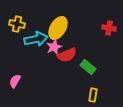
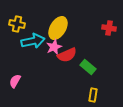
cyan arrow: moved 3 px left, 2 px down
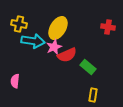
yellow cross: moved 2 px right
red cross: moved 1 px left, 1 px up
cyan arrow: rotated 20 degrees clockwise
pink semicircle: rotated 24 degrees counterclockwise
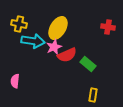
green rectangle: moved 3 px up
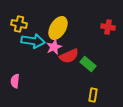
red semicircle: moved 2 px right, 1 px down
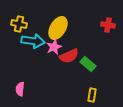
red cross: moved 2 px up
pink semicircle: moved 5 px right, 8 px down
yellow rectangle: moved 1 px left
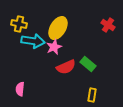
red cross: rotated 24 degrees clockwise
red semicircle: moved 3 px left, 11 px down
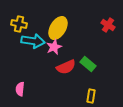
yellow rectangle: moved 1 px left, 1 px down
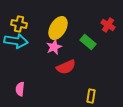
cyan arrow: moved 17 px left
green rectangle: moved 22 px up
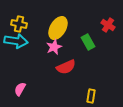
green rectangle: rotated 21 degrees clockwise
pink semicircle: rotated 24 degrees clockwise
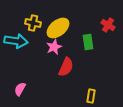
yellow cross: moved 14 px right, 1 px up
yellow ellipse: rotated 20 degrees clockwise
green rectangle: rotated 21 degrees clockwise
red semicircle: rotated 42 degrees counterclockwise
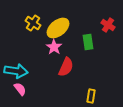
yellow cross: rotated 21 degrees clockwise
cyan arrow: moved 30 px down
pink star: rotated 14 degrees counterclockwise
pink semicircle: rotated 112 degrees clockwise
